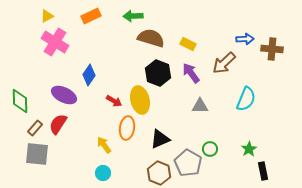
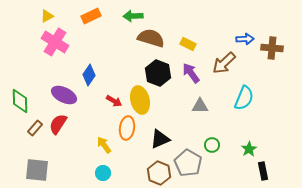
brown cross: moved 1 px up
cyan semicircle: moved 2 px left, 1 px up
green circle: moved 2 px right, 4 px up
gray square: moved 16 px down
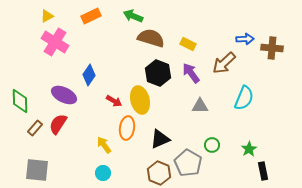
green arrow: rotated 24 degrees clockwise
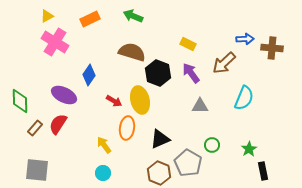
orange rectangle: moved 1 px left, 3 px down
brown semicircle: moved 19 px left, 14 px down
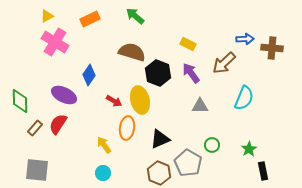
green arrow: moved 2 px right; rotated 18 degrees clockwise
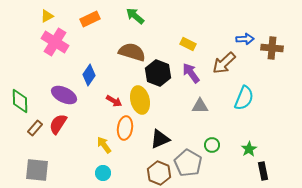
orange ellipse: moved 2 px left
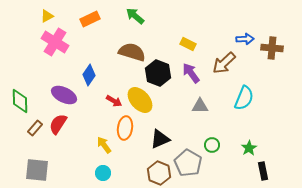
yellow ellipse: rotated 28 degrees counterclockwise
green star: moved 1 px up
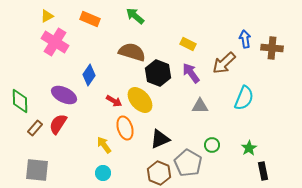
orange rectangle: rotated 48 degrees clockwise
blue arrow: rotated 96 degrees counterclockwise
orange ellipse: rotated 25 degrees counterclockwise
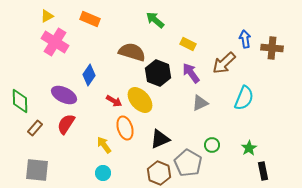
green arrow: moved 20 px right, 4 px down
gray triangle: moved 3 px up; rotated 24 degrees counterclockwise
red semicircle: moved 8 px right
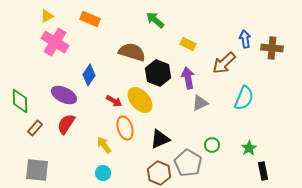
purple arrow: moved 3 px left, 5 px down; rotated 25 degrees clockwise
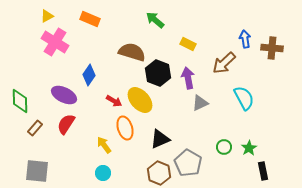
cyan semicircle: rotated 50 degrees counterclockwise
green circle: moved 12 px right, 2 px down
gray square: moved 1 px down
